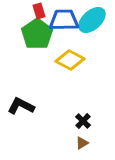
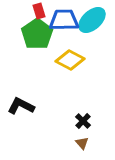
brown triangle: rotated 40 degrees counterclockwise
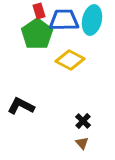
cyan ellipse: rotated 36 degrees counterclockwise
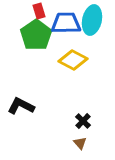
blue trapezoid: moved 2 px right, 3 px down
green pentagon: moved 1 px left, 1 px down
yellow diamond: moved 3 px right
brown triangle: moved 2 px left
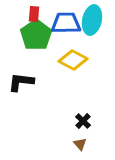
red rectangle: moved 5 px left, 3 px down; rotated 21 degrees clockwise
black L-shape: moved 24 px up; rotated 20 degrees counterclockwise
brown triangle: moved 1 px down
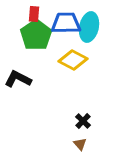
cyan ellipse: moved 3 px left, 7 px down
black L-shape: moved 3 px left, 3 px up; rotated 20 degrees clockwise
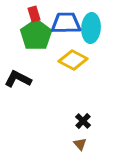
red rectangle: rotated 21 degrees counterclockwise
cyan ellipse: moved 2 px right, 1 px down; rotated 8 degrees counterclockwise
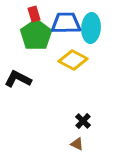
brown triangle: moved 3 px left; rotated 24 degrees counterclockwise
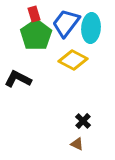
blue trapezoid: rotated 52 degrees counterclockwise
